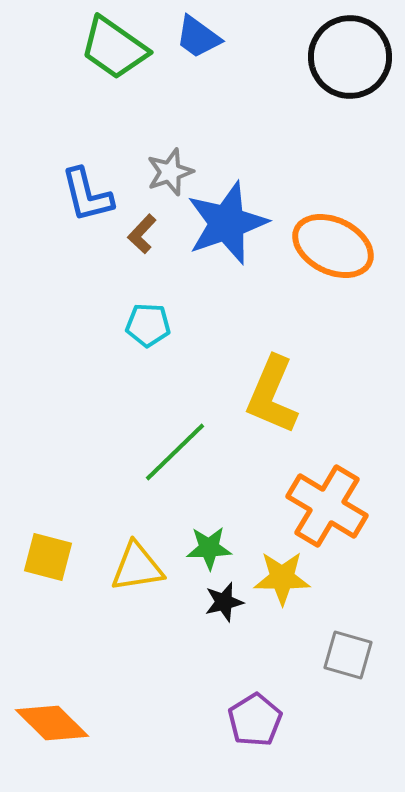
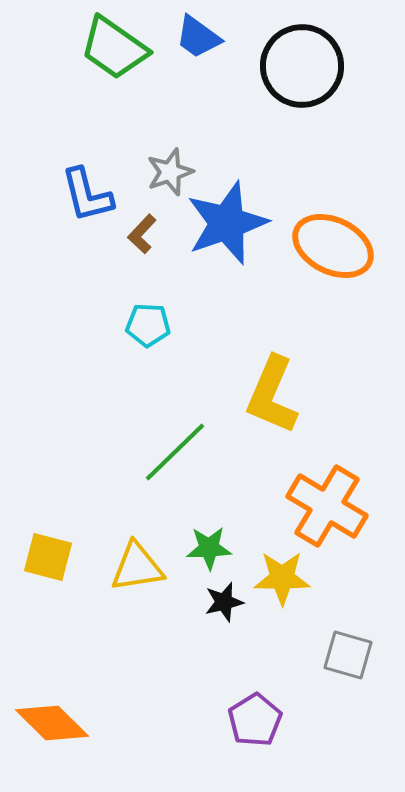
black circle: moved 48 px left, 9 px down
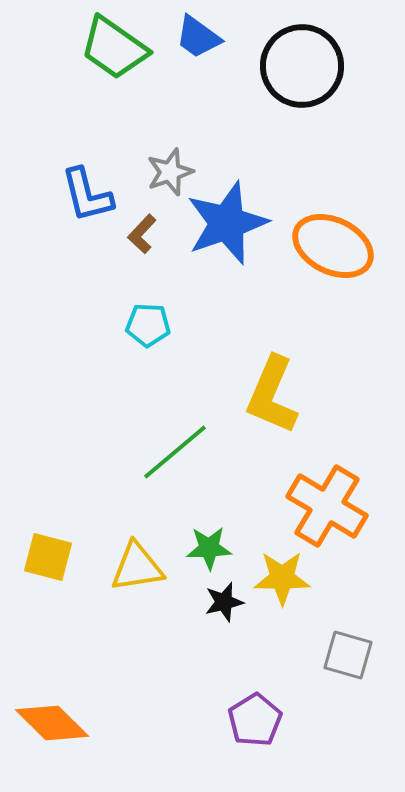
green line: rotated 4 degrees clockwise
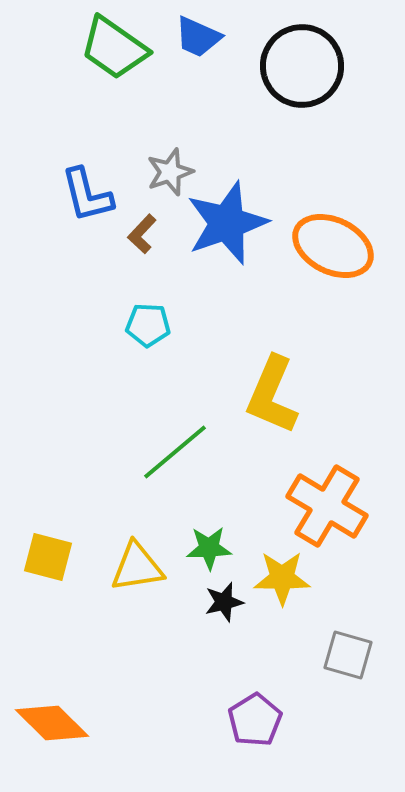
blue trapezoid: rotated 12 degrees counterclockwise
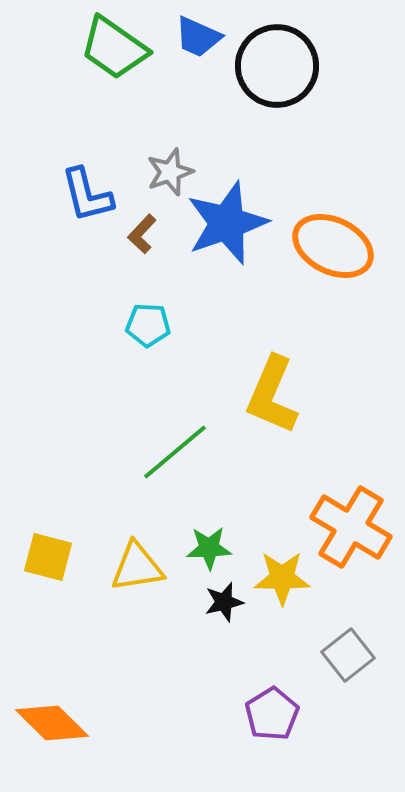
black circle: moved 25 px left
orange cross: moved 24 px right, 21 px down
gray square: rotated 36 degrees clockwise
purple pentagon: moved 17 px right, 6 px up
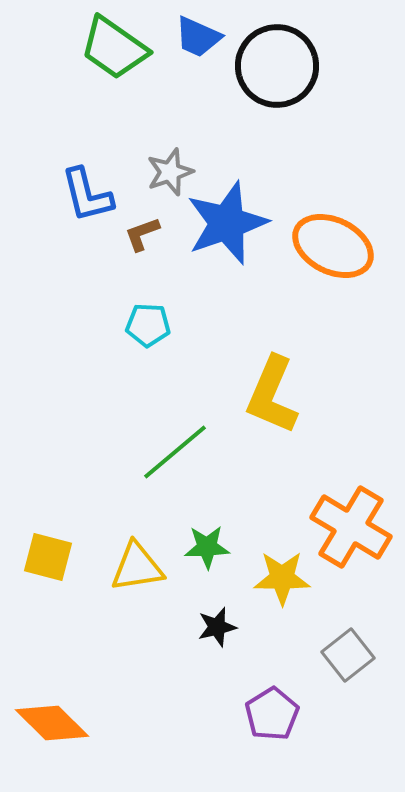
brown L-shape: rotated 27 degrees clockwise
green star: moved 2 px left, 1 px up
black star: moved 7 px left, 25 px down
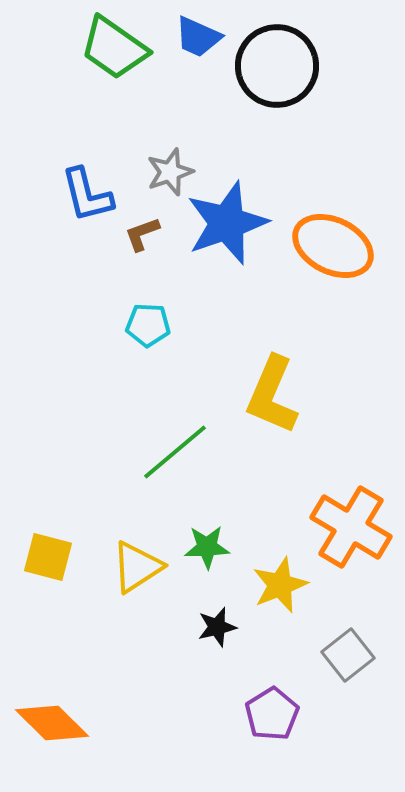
yellow triangle: rotated 24 degrees counterclockwise
yellow star: moved 2 px left, 7 px down; rotated 22 degrees counterclockwise
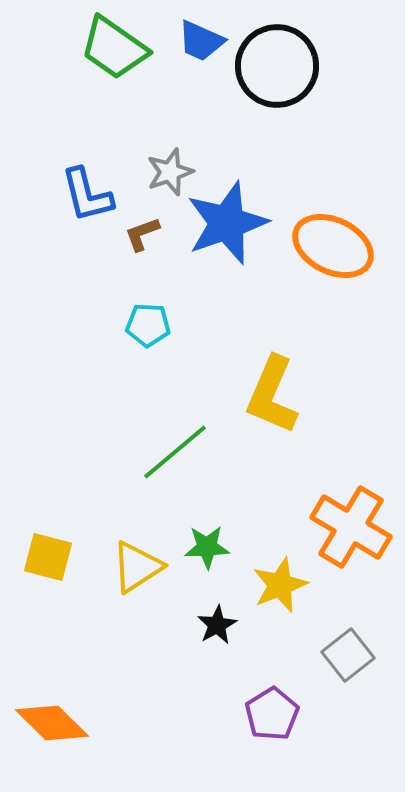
blue trapezoid: moved 3 px right, 4 px down
black star: moved 2 px up; rotated 15 degrees counterclockwise
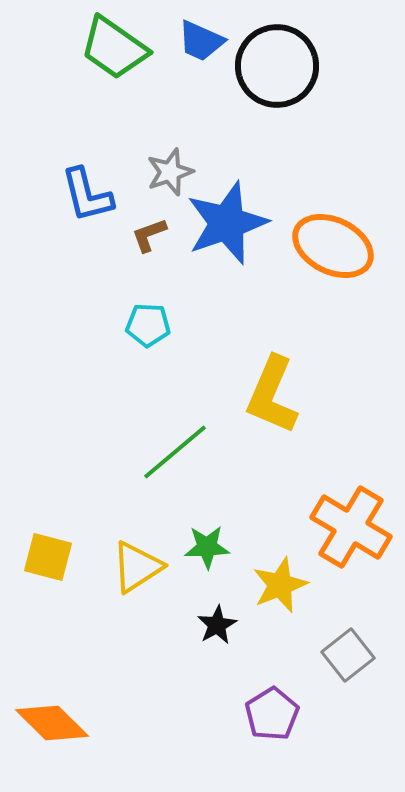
brown L-shape: moved 7 px right, 1 px down
